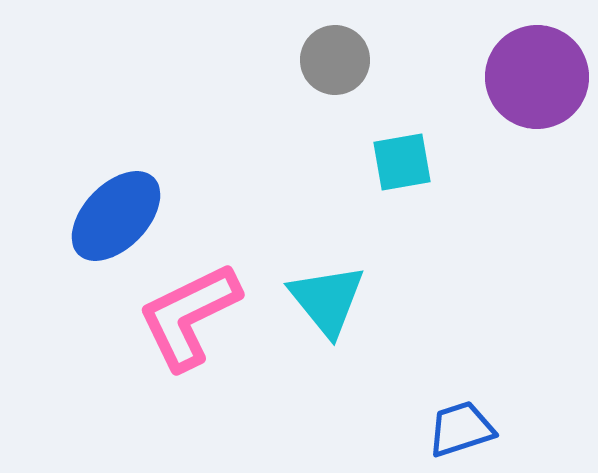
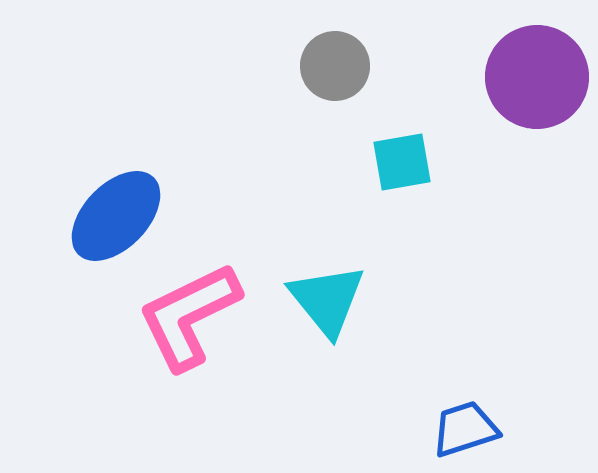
gray circle: moved 6 px down
blue trapezoid: moved 4 px right
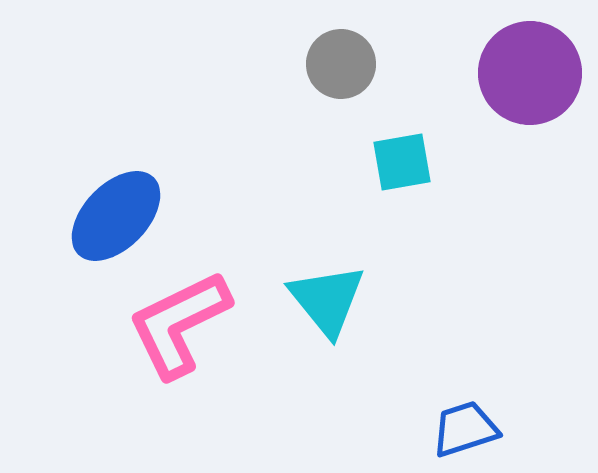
gray circle: moved 6 px right, 2 px up
purple circle: moved 7 px left, 4 px up
pink L-shape: moved 10 px left, 8 px down
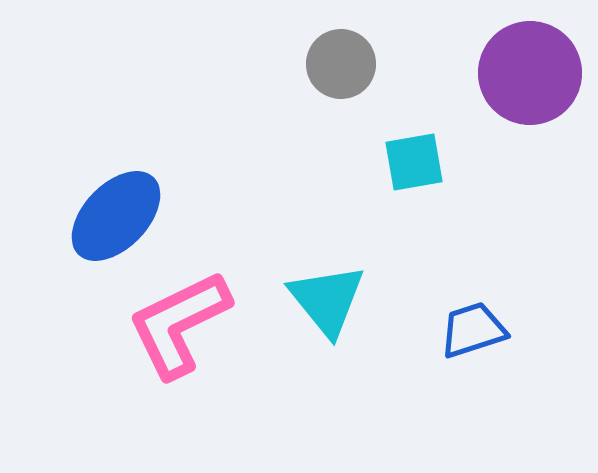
cyan square: moved 12 px right
blue trapezoid: moved 8 px right, 99 px up
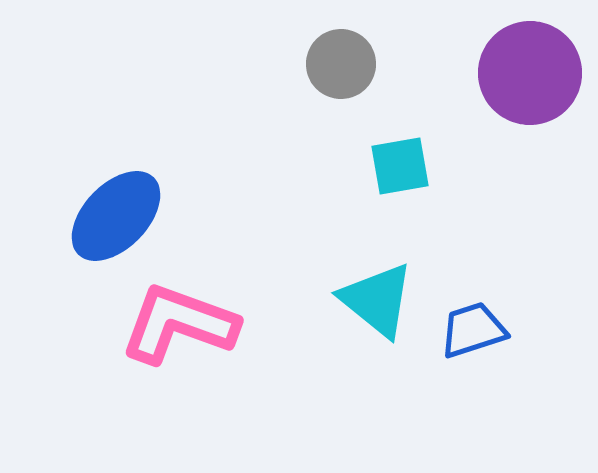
cyan square: moved 14 px left, 4 px down
cyan triangle: moved 50 px right; rotated 12 degrees counterclockwise
pink L-shape: rotated 46 degrees clockwise
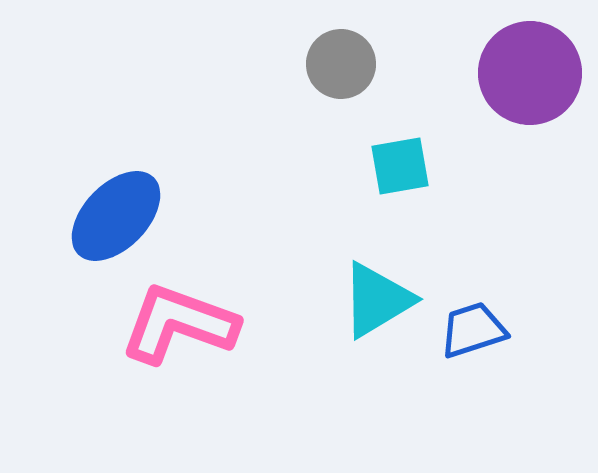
cyan triangle: rotated 50 degrees clockwise
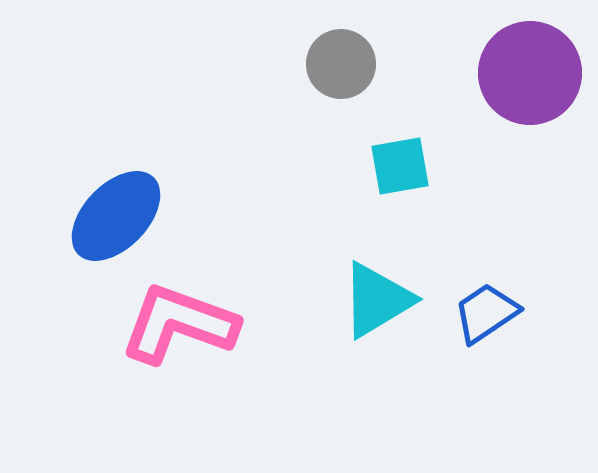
blue trapezoid: moved 13 px right, 17 px up; rotated 16 degrees counterclockwise
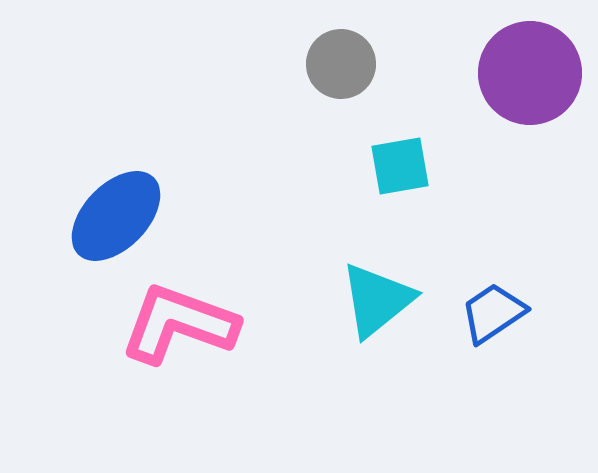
cyan triangle: rotated 8 degrees counterclockwise
blue trapezoid: moved 7 px right
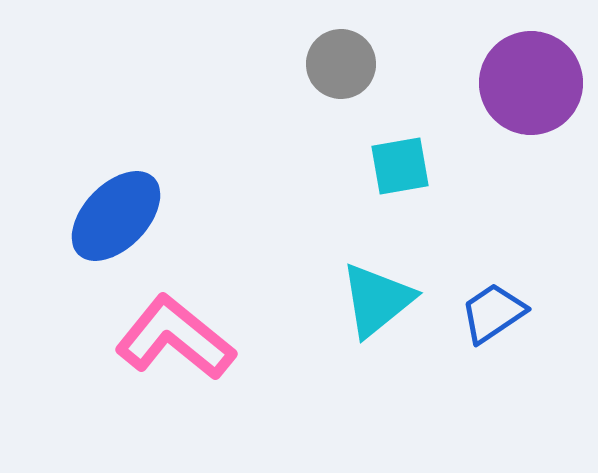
purple circle: moved 1 px right, 10 px down
pink L-shape: moved 4 px left, 14 px down; rotated 19 degrees clockwise
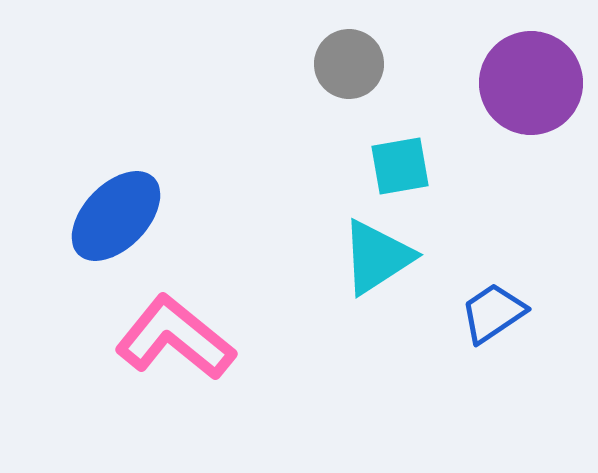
gray circle: moved 8 px right
cyan triangle: moved 43 px up; rotated 6 degrees clockwise
